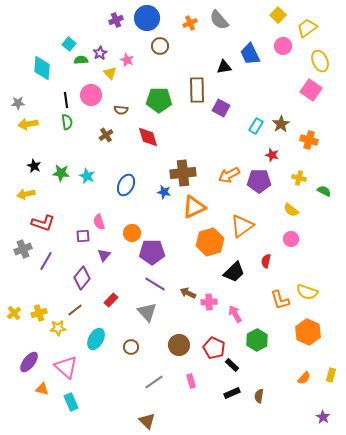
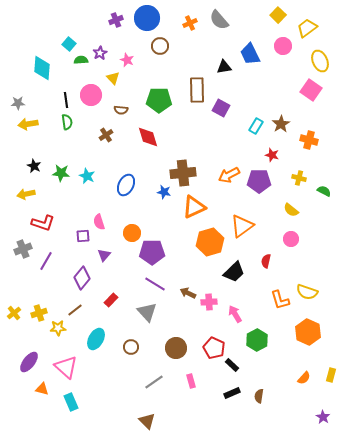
yellow triangle at (110, 73): moved 3 px right, 5 px down
brown circle at (179, 345): moved 3 px left, 3 px down
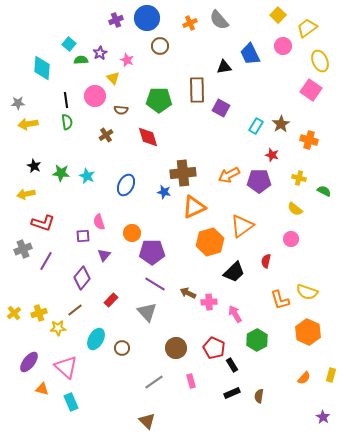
pink circle at (91, 95): moved 4 px right, 1 px down
yellow semicircle at (291, 210): moved 4 px right, 1 px up
brown circle at (131, 347): moved 9 px left, 1 px down
black rectangle at (232, 365): rotated 16 degrees clockwise
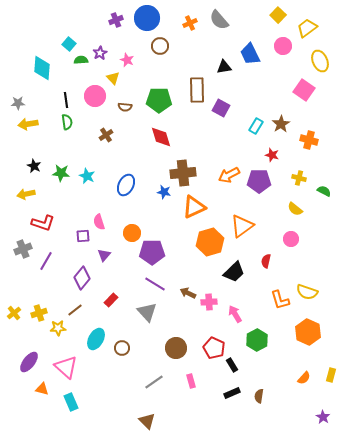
pink square at (311, 90): moved 7 px left
brown semicircle at (121, 110): moved 4 px right, 3 px up
red diamond at (148, 137): moved 13 px right
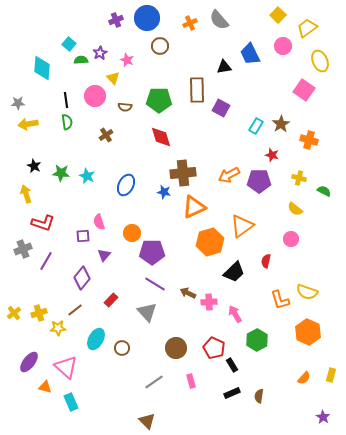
yellow arrow at (26, 194): rotated 84 degrees clockwise
orange triangle at (42, 389): moved 3 px right, 2 px up
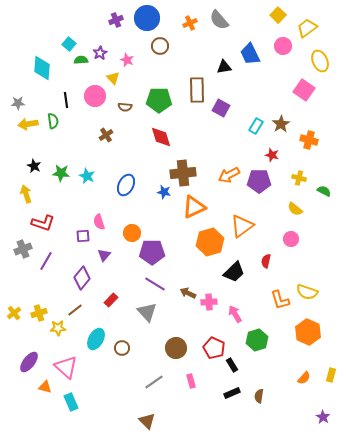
green semicircle at (67, 122): moved 14 px left, 1 px up
green hexagon at (257, 340): rotated 10 degrees clockwise
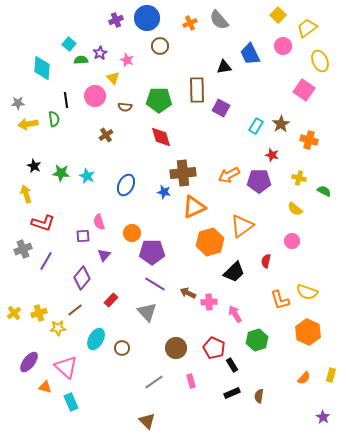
green semicircle at (53, 121): moved 1 px right, 2 px up
pink circle at (291, 239): moved 1 px right, 2 px down
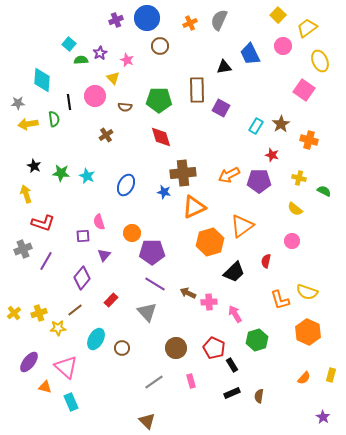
gray semicircle at (219, 20): rotated 65 degrees clockwise
cyan diamond at (42, 68): moved 12 px down
black line at (66, 100): moved 3 px right, 2 px down
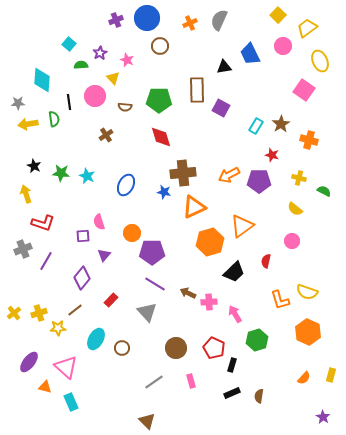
green semicircle at (81, 60): moved 5 px down
black rectangle at (232, 365): rotated 48 degrees clockwise
